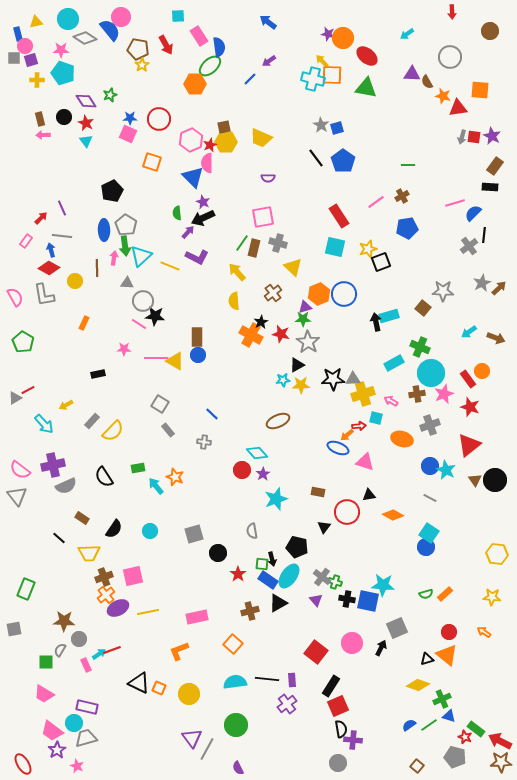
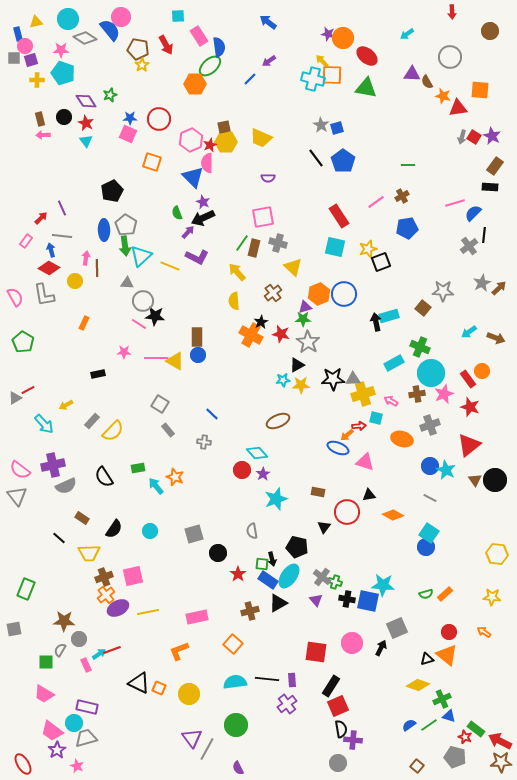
red square at (474, 137): rotated 24 degrees clockwise
green semicircle at (177, 213): rotated 16 degrees counterclockwise
pink arrow at (114, 258): moved 28 px left
pink star at (124, 349): moved 3 px down
red square at (316, 652): rotated 30 degrees counterclockwise
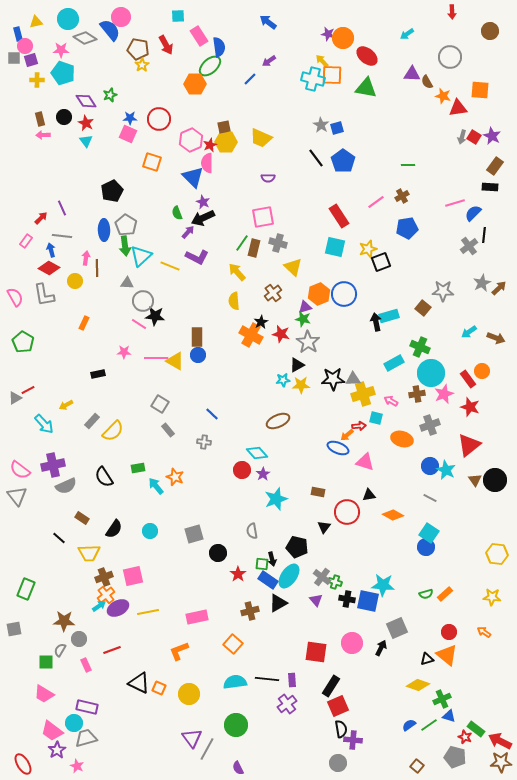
green star at (303, 319): rotated 14 degrees clockwise
cyan arrow at (99, 654): moved 48 px up
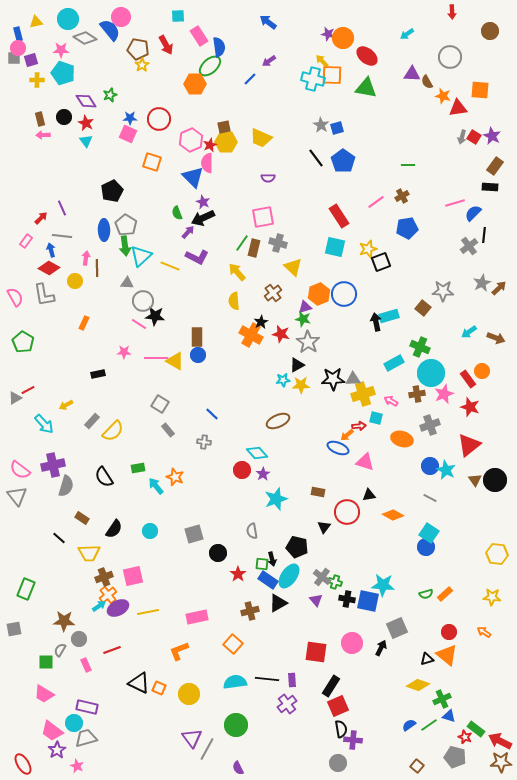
pink circle at (25, 46): moved 7 px left, 2 px down
gray semicircle at (66, 486): rotated 50 degrees counterclockwise
orange cross at (106, 595): moved 2 px right
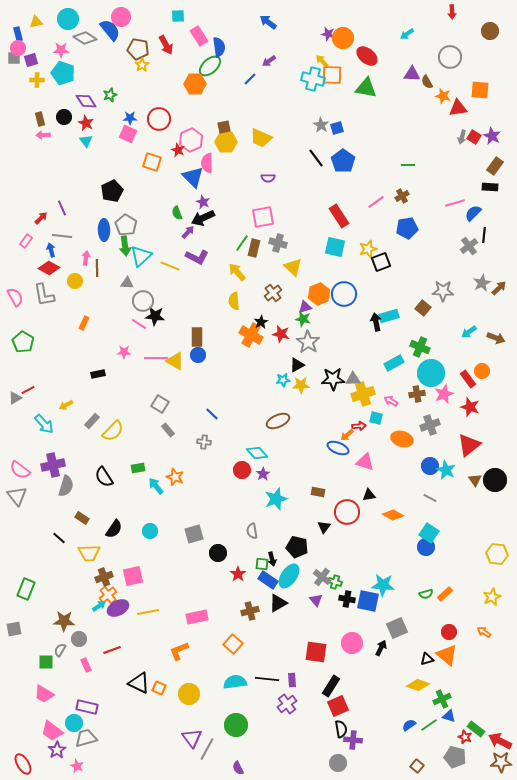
red star at (210, 145): moved 32 px left, 5 px down; rotated 24 degrees counterclockwise
yellow star at (492, 597): rotated 30 degrees counterclockwise
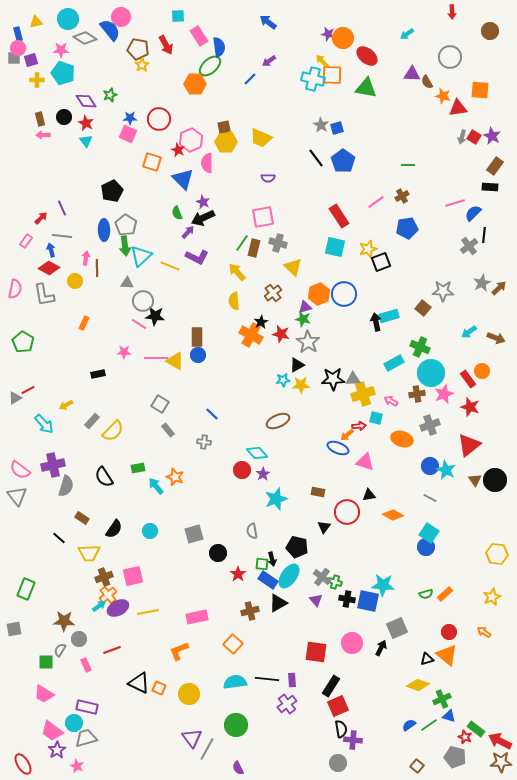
blue triangle at (193, 177): moved 10 px left, 2 px down
pink semicircle at (15, 297): moved 8 px up; rotated 42 degrees clockwise
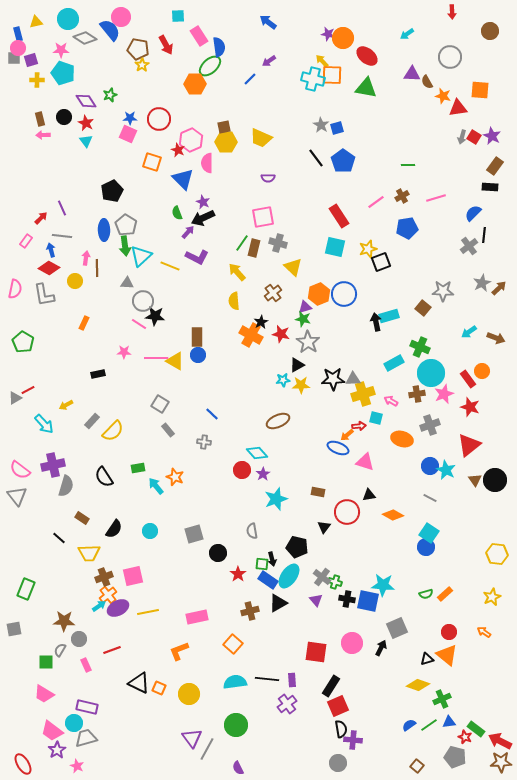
pink line at (455, 203): moved 19 px left, 5 px up
blue triangle at (449, 716): moved 6 px down; rotated 24 degrees counterclockwise
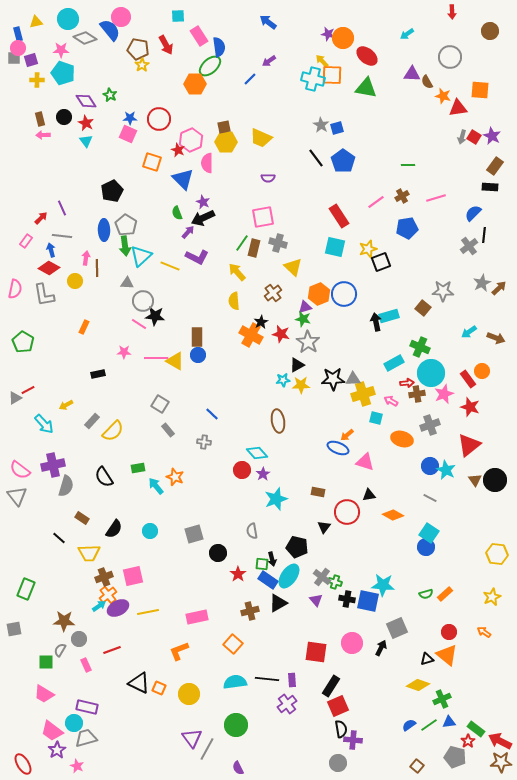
green star at (110, 95): rotated 24 degrees counterclockwise
orange rectangle at (84, 323): moved 4 px down
brown ellipse at (278, 421): rotated 75 degrees counterclockwise
red arrow at (359, 426): moved 48 px right, 43 px up
red star at (465, 737): moved 3 px right, 4 px down; rotated 16 degrees clockwise
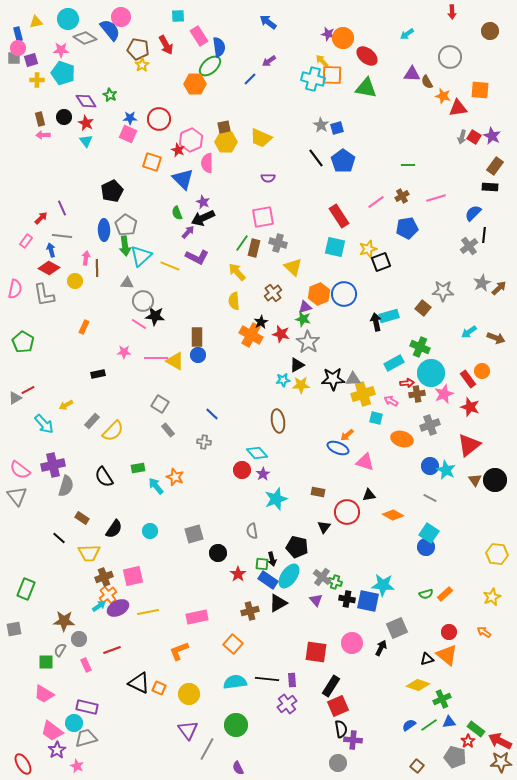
purple triangle at (192, 738): moved 4 px left, 8 px up
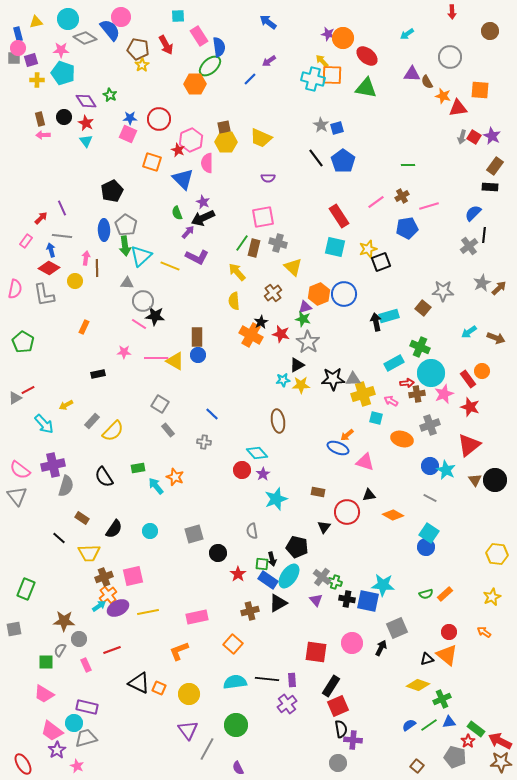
pink line at (436, 198): moved 7 px left, 8 px down
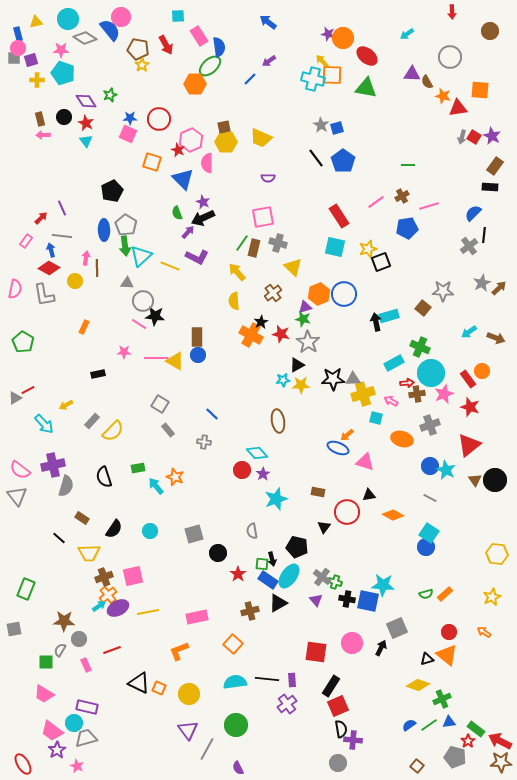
green star at (110, 95): rotated 24 degrees clockwise
black semicircle at (104, 477): rotated 15 degrees clockwise
